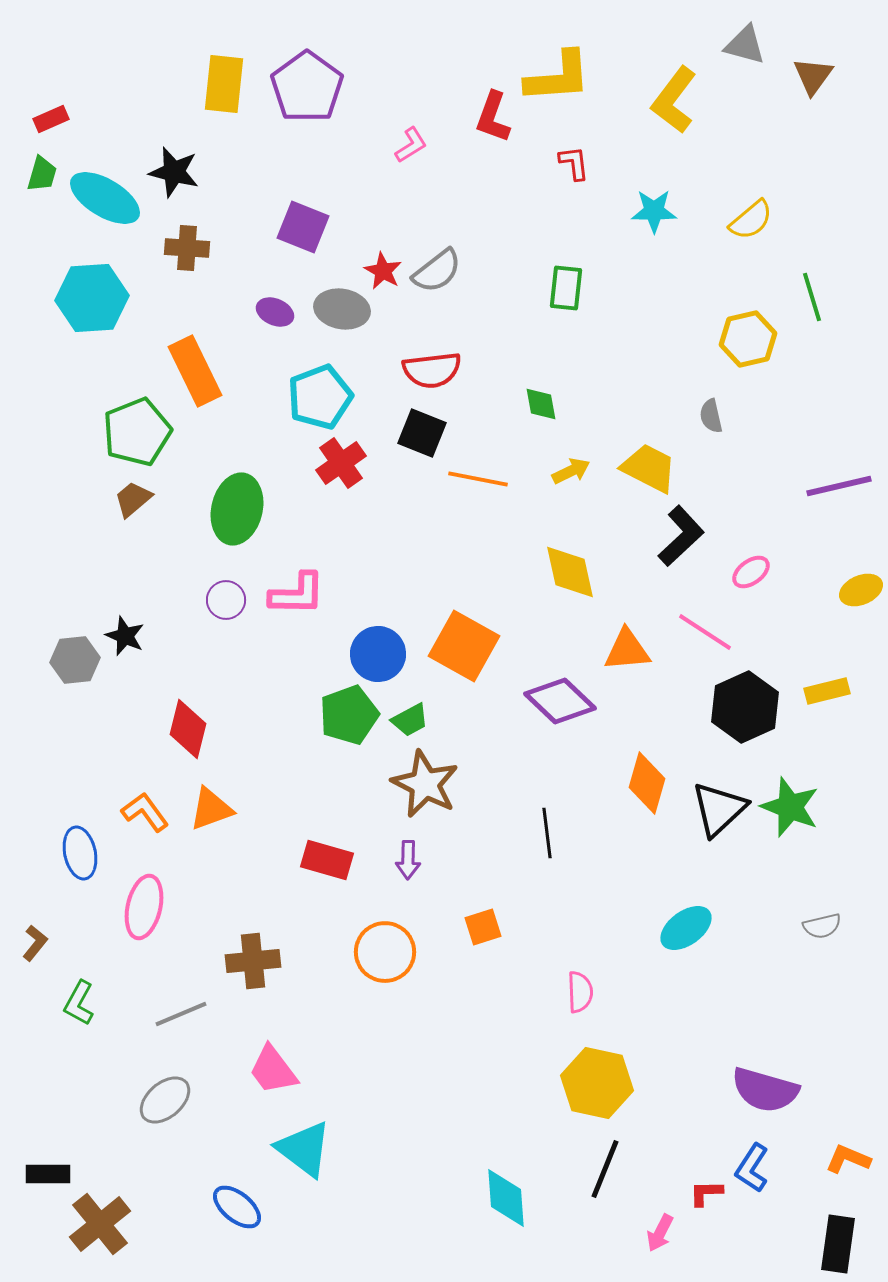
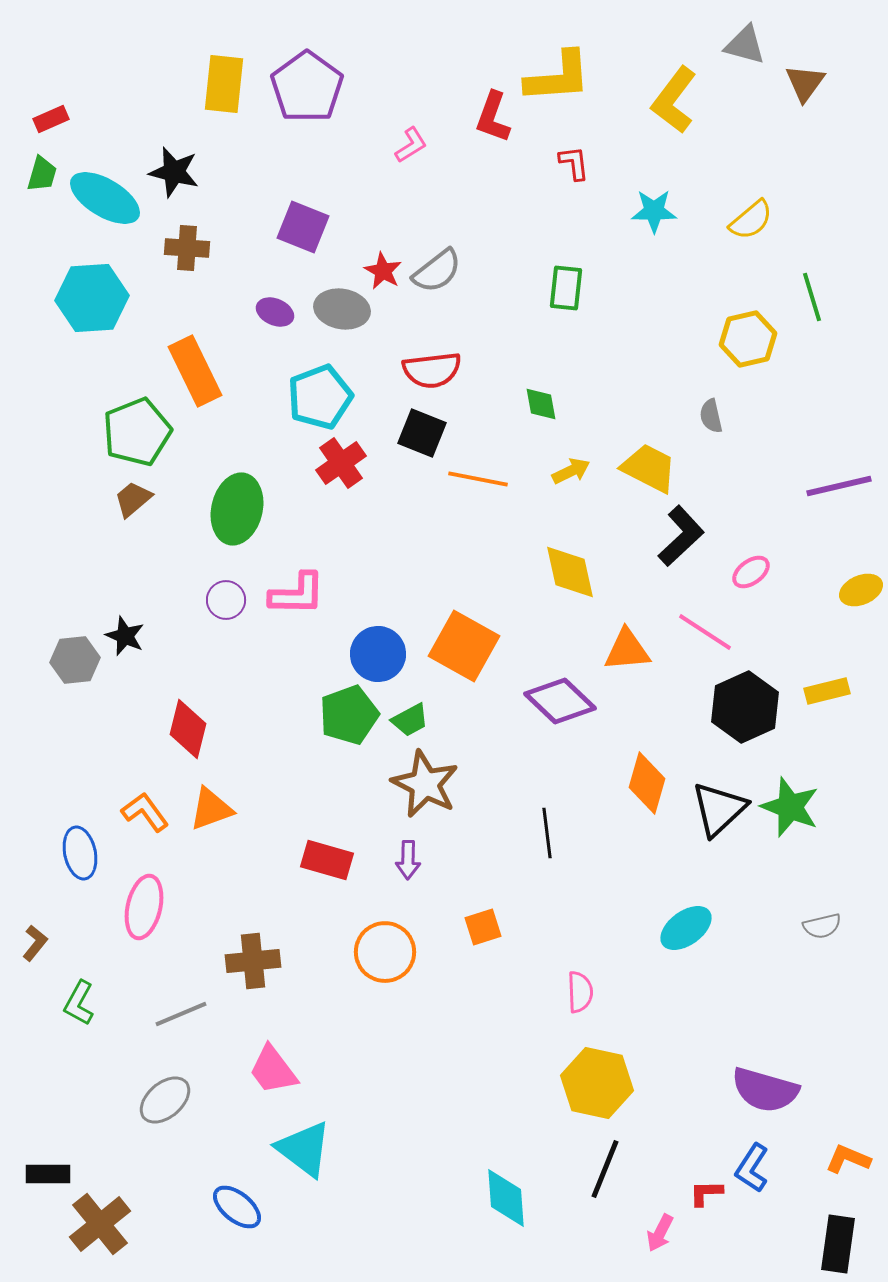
brown triangle at (813, 76): moved 8 px left, 7 px down
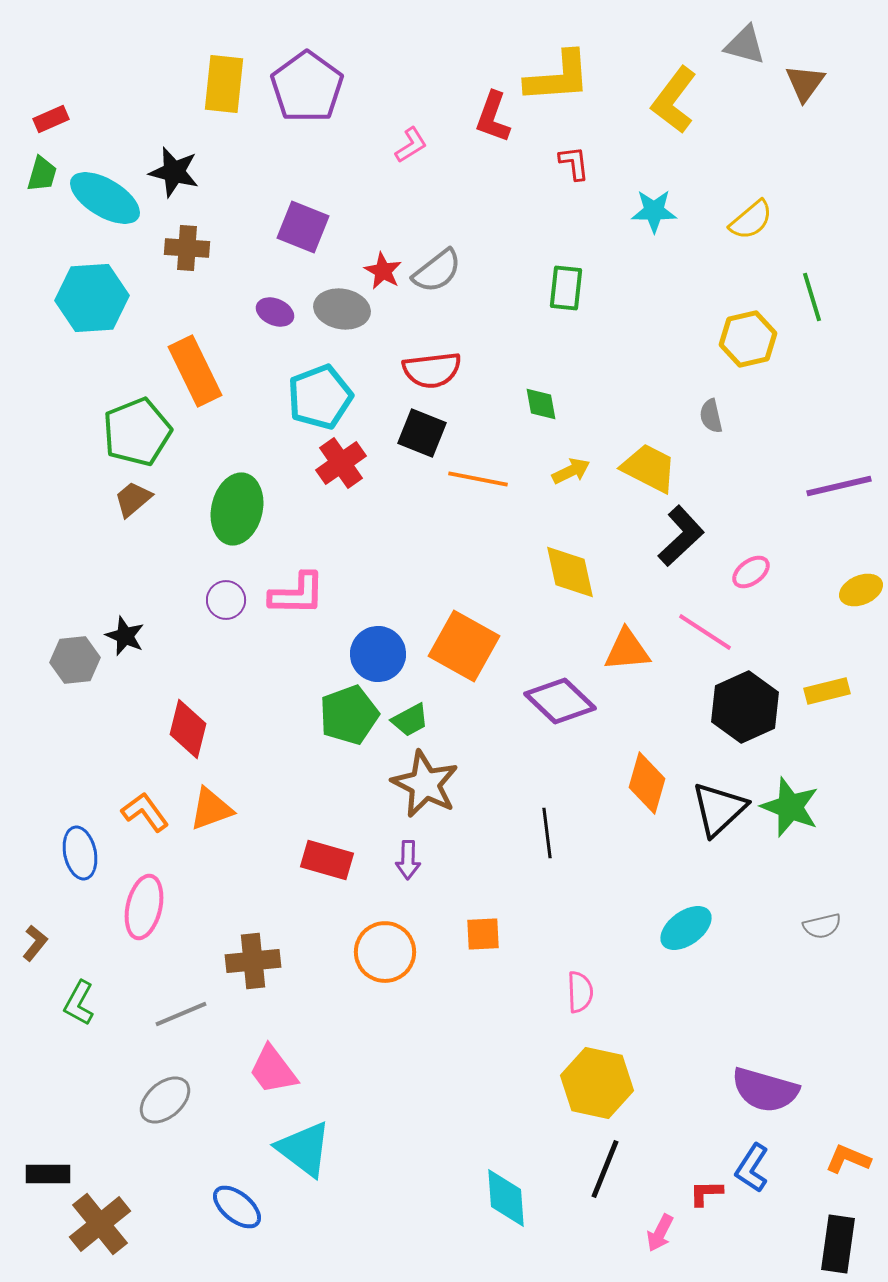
orange square at (483, 927): moved 7 px down; rotated 15 degrees clockwise
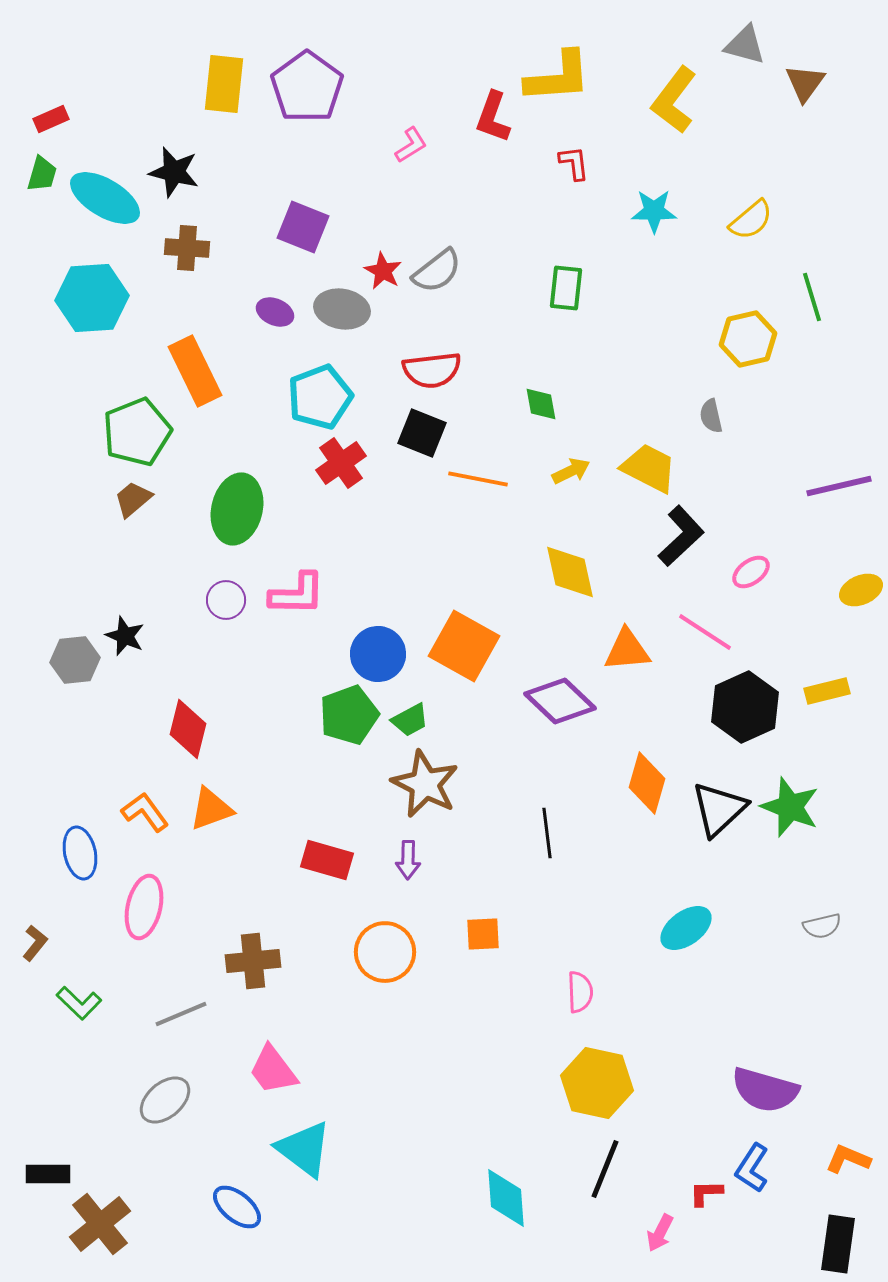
green L-shape at (79, 1003): rotated 75 degrees counterclockwise
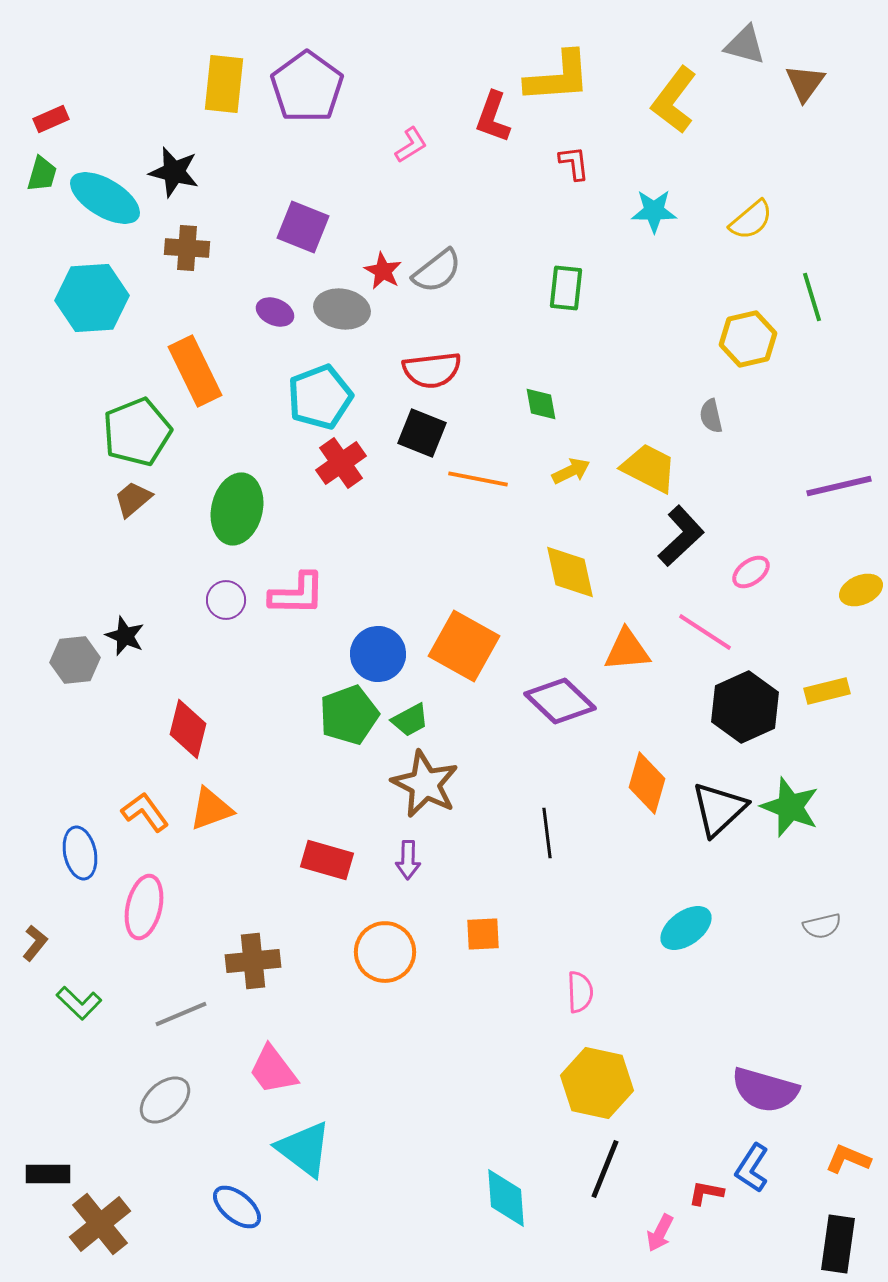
red L-shape at (706, 1193): rotated 12 degrees clockwise
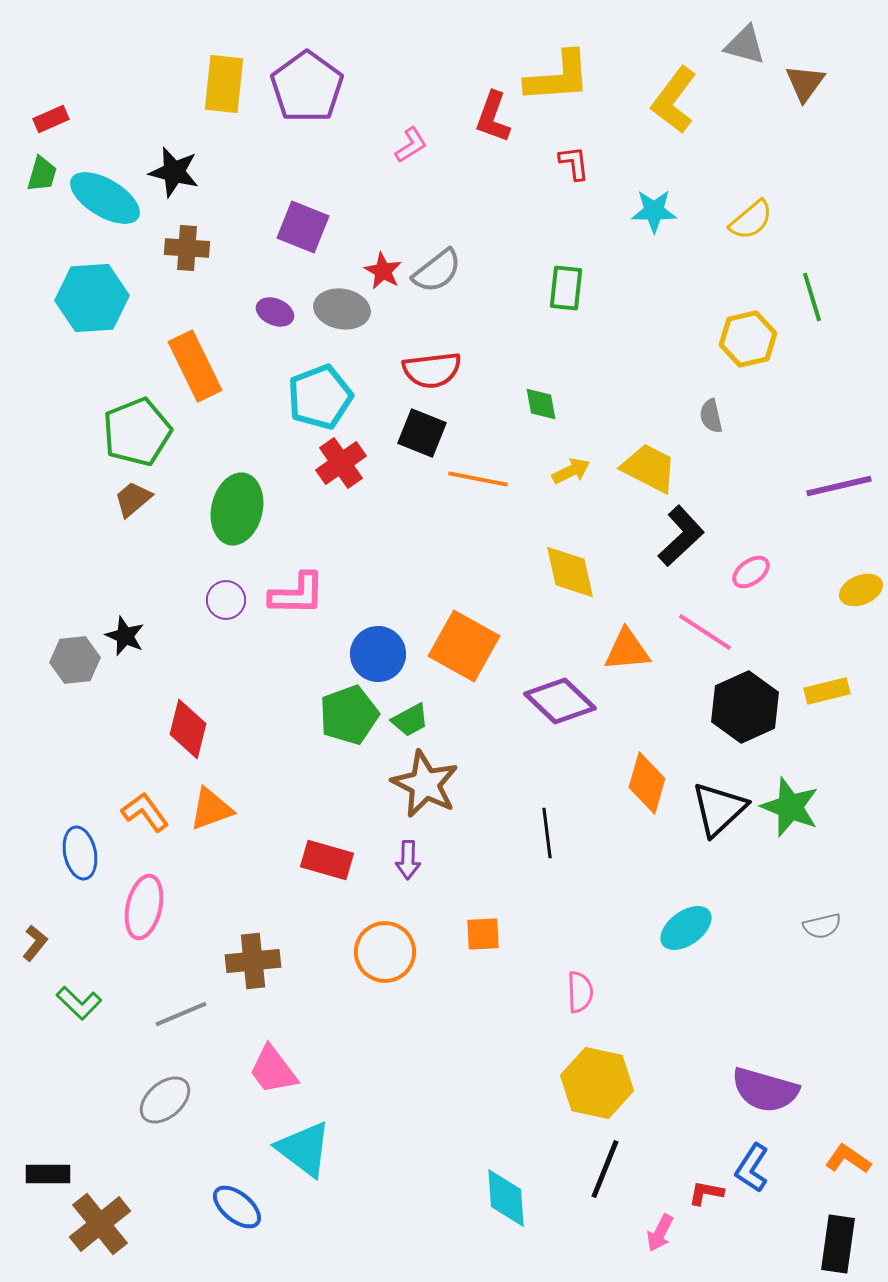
orange rectangle at (195, 371): moved 5 px up
orange L-shape at (848, 1159): rotated 12 degrees clockwise
